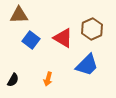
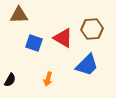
brown hexagon: rotated 20 degrees clockwise
blue square: moved 3 px right, 3 px down; rotated 18 degrees counterclockwise
black semicircle: moved 3 px left
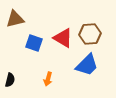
brown triangle: moved 4 px left, 4 px down; rotated 12 degrees counterclockwise
brown hexagon: moved 2 px left, 5 px down
black semicircle: rotated 16 degrees counterclockwise
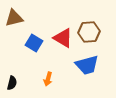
brown triangle: moved 1 px left, 1 px up
brown hexagon: moved 1 px left, 2 px up
blue square: rotated 12 degrees clockwise
blue trapezoid: rotated 30 degrees clockwise
black semicircle: moved 2 px right, 3 px down
